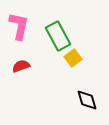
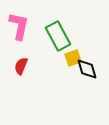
yellow square: rotated 18 degrees clockwise
red semicircle: rotated 48 degrees counterclockwise
black diamond: moved 31 px up
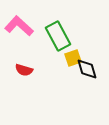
pink L-shape: rotated 60 degrees counterclockwise
red semicircle: moved 3 px right, 4 px down; rotated 96 degrees counterclockwise
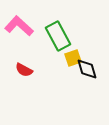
red semicircle: rotated 12 degrees clockwise
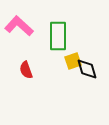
green rectangle: rotated 28 degrees clockwise
yellow square: moved 3 px down
red semicircle: moved 2 px right; rotated 42 degrees clockwise
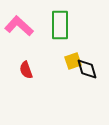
green rectangle: moved 2 px right, 11 px up
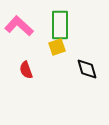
yellow square: moved 16 px left, 14 px up
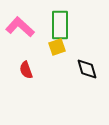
pink L-shape: moved 1 px right, 1 px down
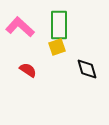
green rectangle: moved 1 px left
red semicircle: moved 2 px right; rotated 144 degrees clockwise
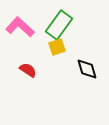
green rectangle: rotated 36 degrees clockwise
